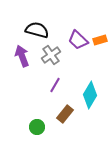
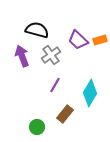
cyan diamond: moved 2 px up
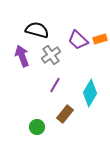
orange rectangle: moved 1 px up
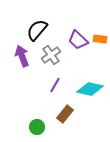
black semicircle: rotated 65 degrees counterclockwise
orange rectangle: rotated 24 degrees clockwise
cyan diamond: moved 4 px up; rotated 72 degrees clockwise
